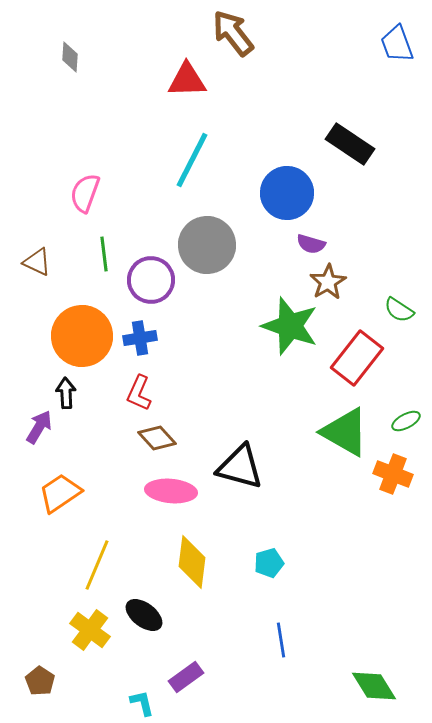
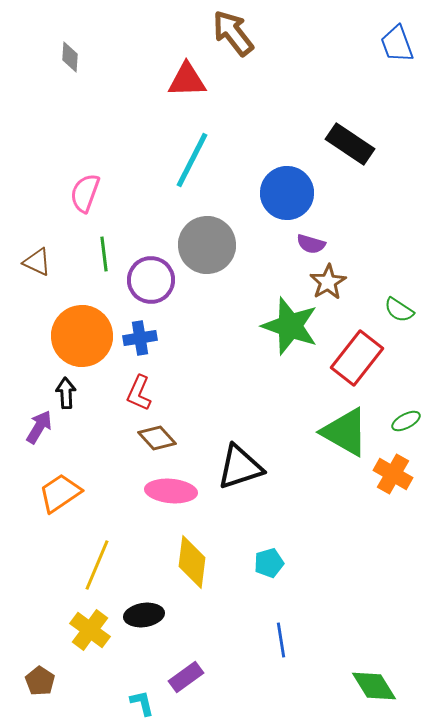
black triangle: rotated 33 degrees counterclockwise
orange cross: rotated 9 degrees clockwise
black ellipse: rotated 45 degrees counterclockwise
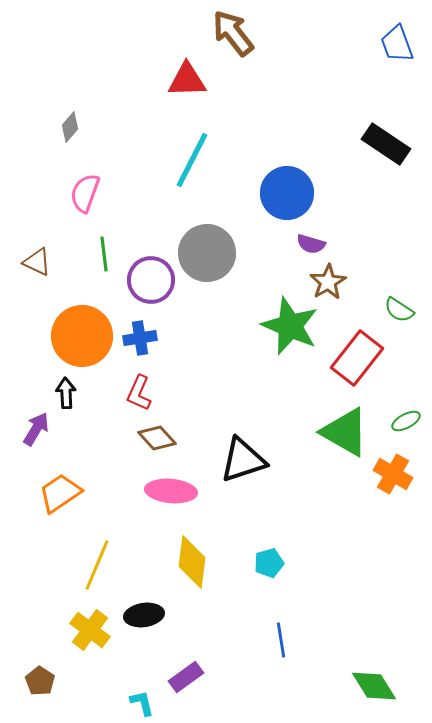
gray diamond: moved 70 px down; rotated 36 degrees clockwise
black rectangle: moved 36 px right
gray circle: moved 8 px down
green star: rotated 4 degrees clockwise
purple arrow: moved 3 px left, 2 px down
black triangle: moved 3 px right, 7 px up
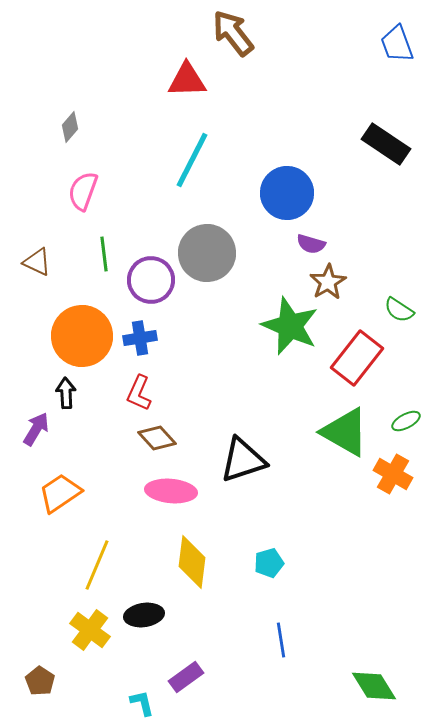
pink semicircle: moved 2 px left, 2 px up
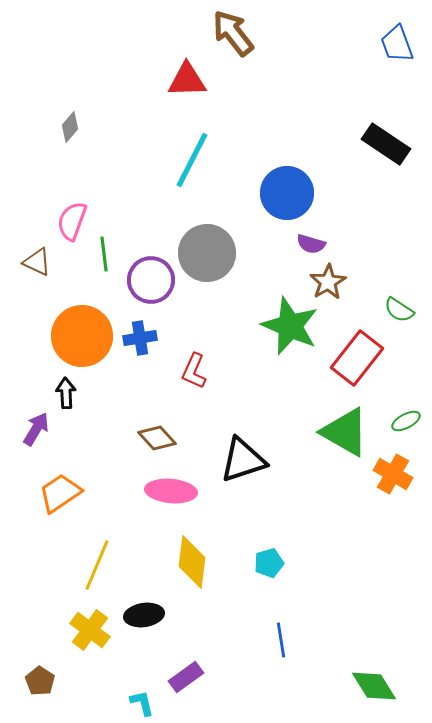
pink semicircle: moved 11 px left, 30 px down
red L-shape: moved 55 px right, 22 px up
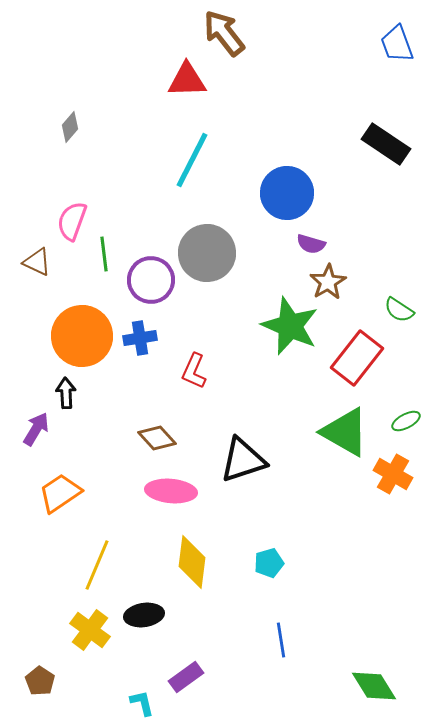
brown arrow: moved 9 px left
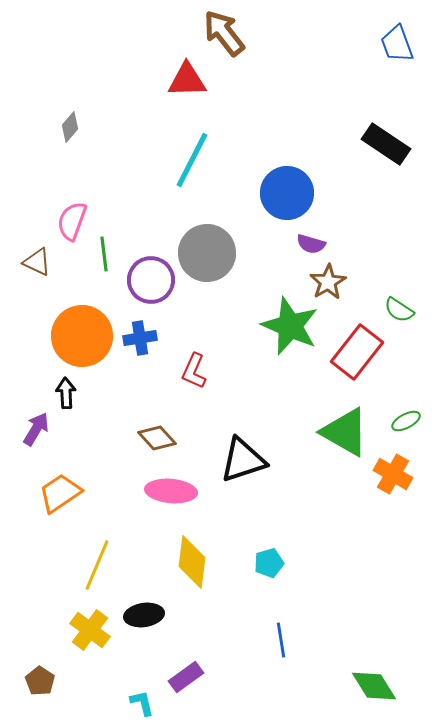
red rectangle: moved 6 px up
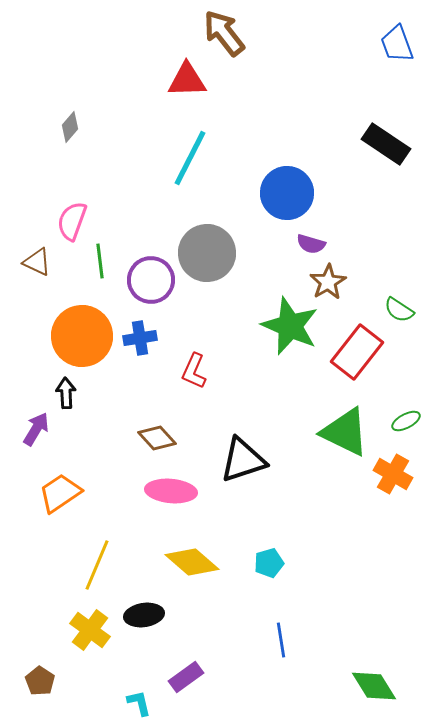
cyan line: moved 2 px left, 2 px up
green line: moved 4 px left, 7 px down
green triangle: rotated 4 degrees counterclockwise
yellow diamond: rotated 56 degrees counterclockwise
cyan L-shape: moved 3 px left
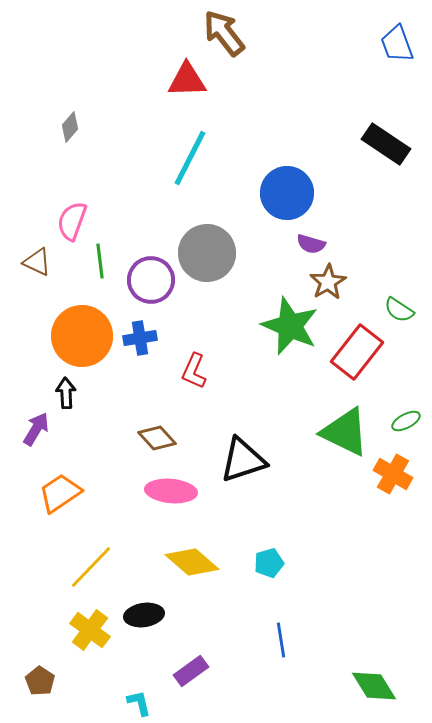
yellow line: moved 6 px left, 2 px down; rotated 21 degrees clockwise
purple rectangle: moved 5 px right, 6 px up
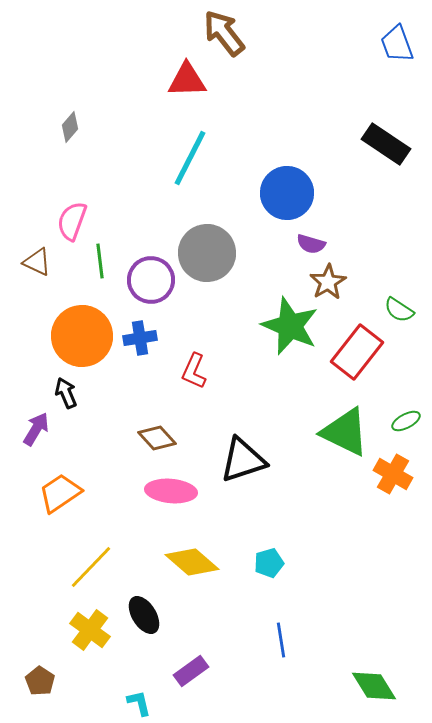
black arrow: rotated 20 degrees counterclockwise
black ellipse: rotated 66 degrees clockwise
